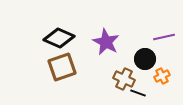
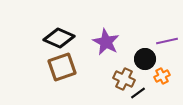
purple line: moved 3 px right, 4 px down
black line: rotated 56 degrees counterclockwise
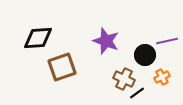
black diamond: moved 21 px left; rotated 28 degrees counterclockwise
purple star: moved 1 px up; rotated 8 degrees counterclockwise
black circle: moved 4 px up
orange cross: moved 1 px down
black line: moved 1 px left
